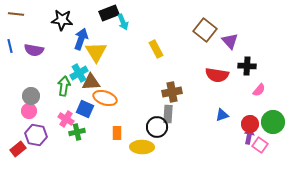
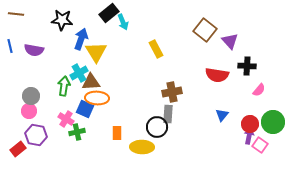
black rectangle: rotated 18 degrees counterclockwise
orange ellipse: moved 8 px left; rotated 15 degrees counterclockwise
blue triangle: rotated 32 degrees counterclockwise
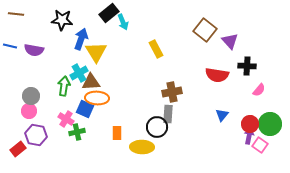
blue line: rotated 64 degrees counterclockwise
green circle: moved 3 px left, 2 px down
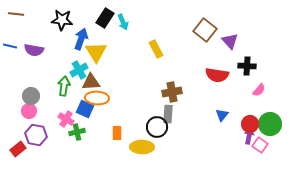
black rectangle: moved 4 px left, 5 px down; rotated 18 degrees counterclockwise
cyan cross: moved 3 px up
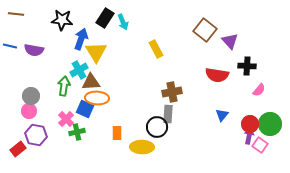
pink cross: rotated 14 degrees clockwise
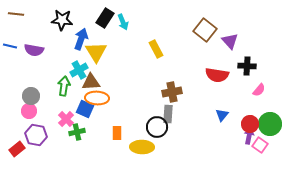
red rectangle: moved 1 px left
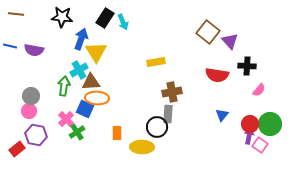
black star: moved 3 px up
brown square: moved 3 px right, 2 px down
yellow rectangle: moved 13 px down; rotated 72 degrees counterclockwise
green cross: rotated 21 degrees counterclockwise
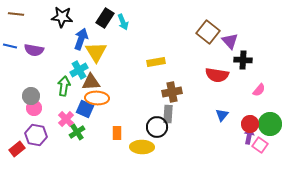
black cross: moved 4 px left, 6 px up
pink circle: moved 5 px right, 3 px up
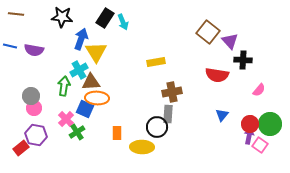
red rectangle: moved 4 px right, 1 px up
